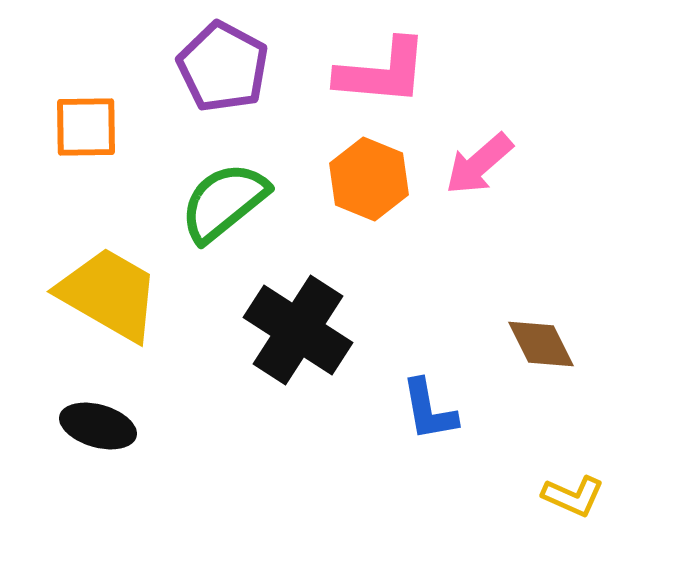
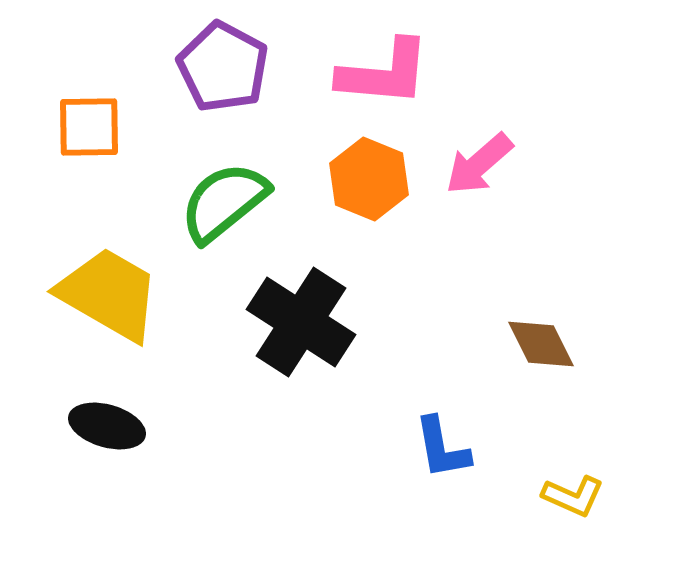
pink L-shape: moved 2 px right, 1 px down
orange square: moved 3 px right
black cross: moved 3 px right, 8 px up
blue L-shape: moved 13 px right, 38 px down
black ellipse: moved 9 px right
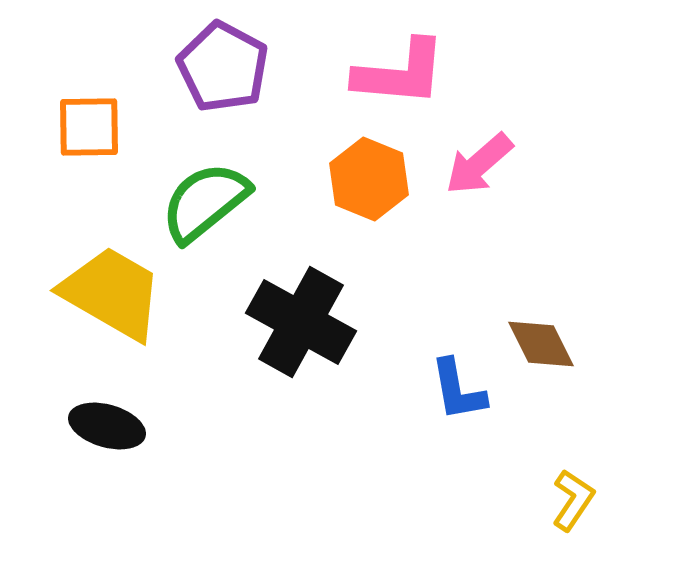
pink L-shape: moved 16 px right
green semicircle: moved 19 px left
yellow trapezoid: moved 3 px right, 1 px up
black cross: rotated 4 degrees counterclockwise
blue L-shape: moved 16 px right, 58 px up
yellow L-shape: moved 4 px down; rotated 80 degrees counterclockwise
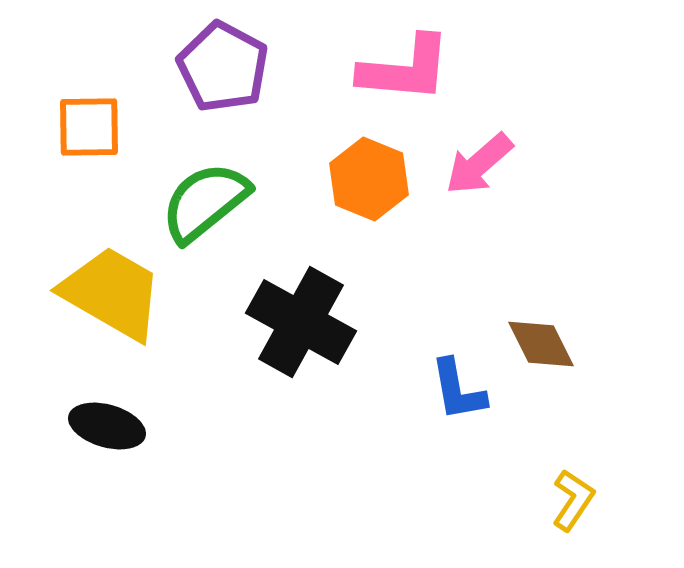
pink L-shape: moved 5 px right, 4 px up
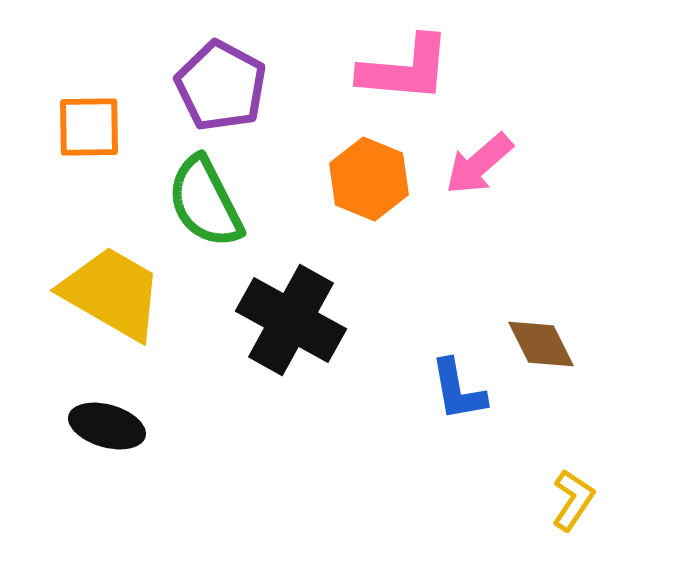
purple pentagon: moved 2 px left, 19 px down
green semicircle: rotated 78 degrees counterclockwise
black cross: moved 10 px left, 2 px up
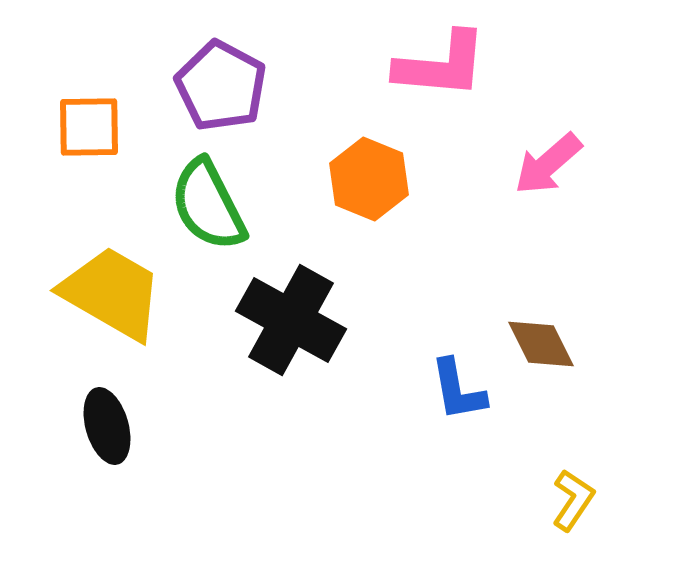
pink L-shape: moved 36 px right, 4 px up
pink arrow: moved 69 px right
green semicircle: moved 3 px right, 3 px down
black ellipse: rotated 58 degrees clockwise
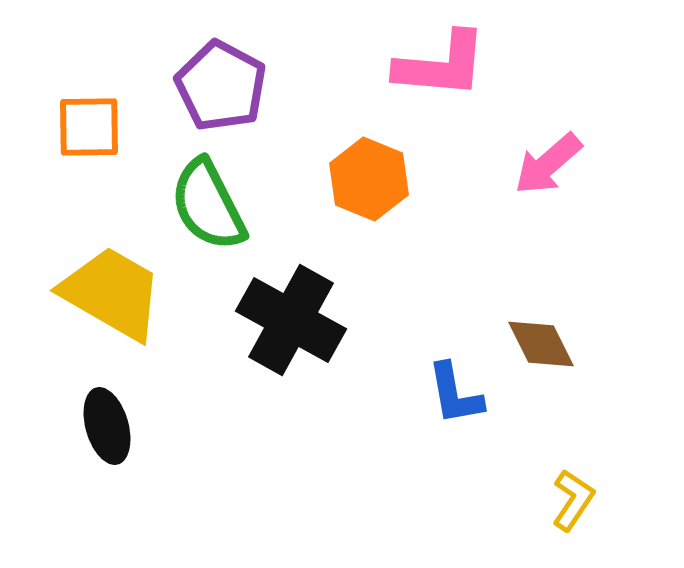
blue L-shape: moved 3 px left, 4 px down
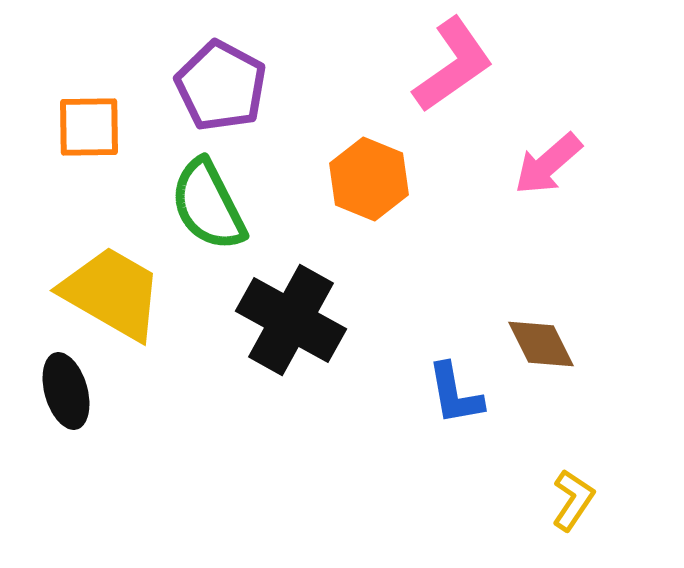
pink L-shape: moved 12 px right; rotated 40 degrees counterclockwise
black ellipse: moved 41 px left, 35 px up
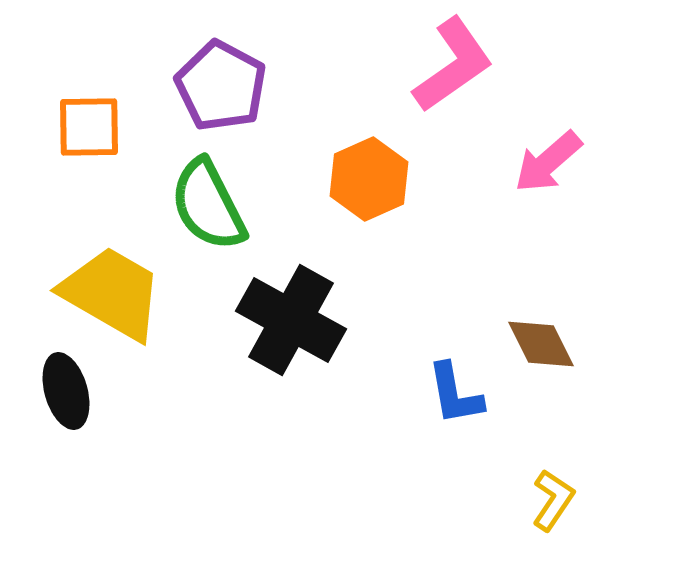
pink arrow: moved 2 px up
orange hexagon: rotated 14 degrees clockwise
yellow L-shape: moved 20 px left
